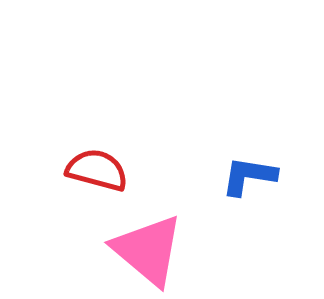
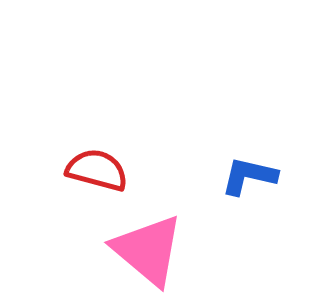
blue L-shape: rotated 4 degrees clockwise
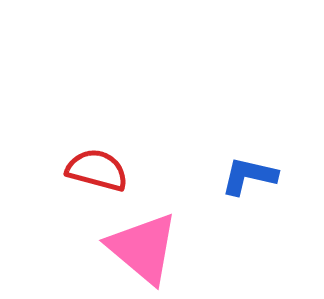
pink triangle: moved 5 px left, 2 px up
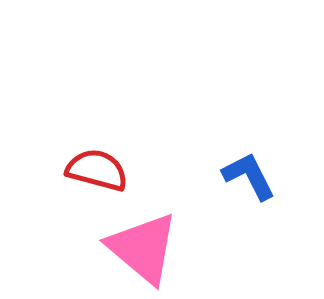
blue L-shape: rotated 50 degrees clockwise
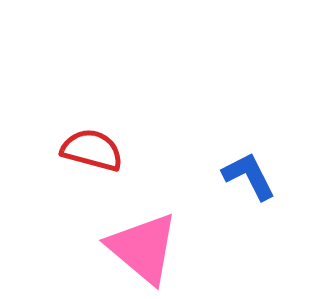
red semicircle: moved 5 px left, 20 px up
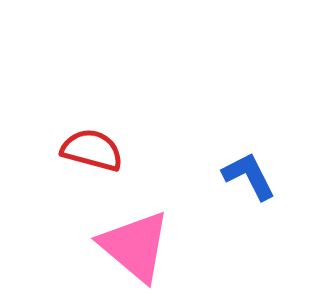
pink triangle: moved 8 px left, 2 px up
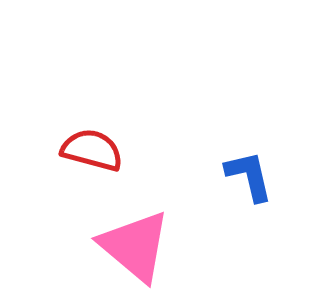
blue L-shape: rotated 14 degrees clockwise
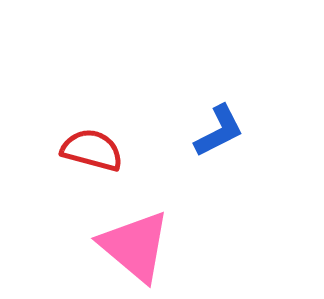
blue L-shape: moved 30 px left, 45 px up; rotated 76 degrees clockwise
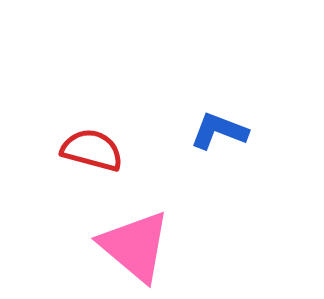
blue L-shape: rotated 132 degrees counterclockwise
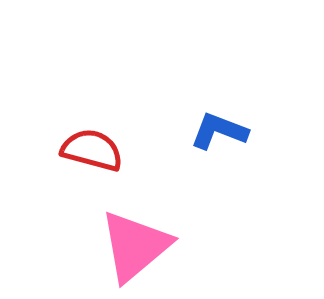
pink triangle: rotated 40 degrees clockwise
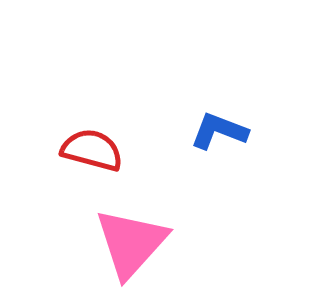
pink triangle: moved 4 px left, 3 px up; rotated 8 degrees counterclockwise
